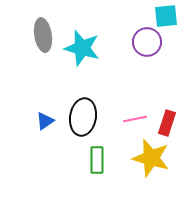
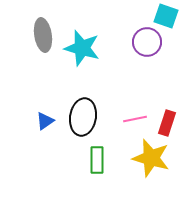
cyan square: rotated 25 degrees clockwise
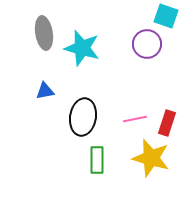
gray ellipse: moved 1 px right, 2 px up
purple circle: moved 2 px down
blue triangle: moved 30 px up; rotated 24 degrees clockwise
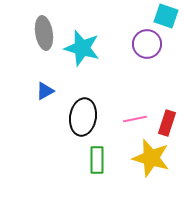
blue triangle: rotated 18 degrees counterclockwise
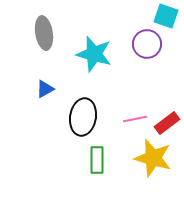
cyan star: moved 12 px right, 6 px down
blue triangle: moved 2 px up
red rectangle: rotated 35 degrees clockwise
yellow star: moved 2 px right
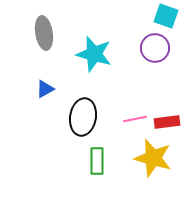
purple circle: moved 8 px right, 4 px down
red rectangle: moved 1 px up; rotated 30 degrees clockwise
green rectangle: moved 1 px down
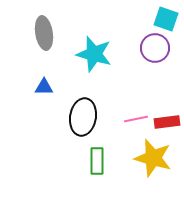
cyan square: moved 3 px down
blue triangle: moved 1 px left, 2 px up; rotated 30 degrees clockwise
pink line: moved 1 px right
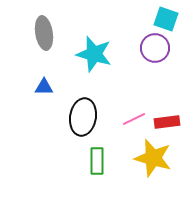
pink line: moved 2 px left; rotated 15 degrees counterclockwise
